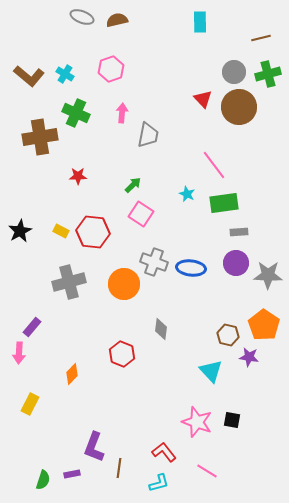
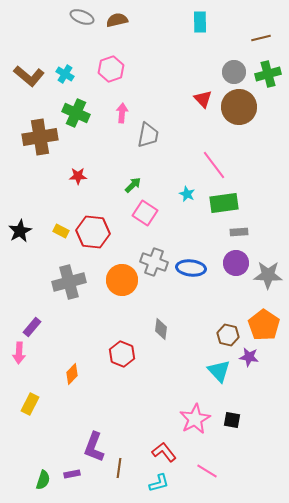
pink square at (141, 214): moved 4 px right, 1 px up
orange circle at (124, 284): moved 2 px left, 4 px up
cyan triangle at (211, 371): moved 8 px right
pink star at (197, 422): moved 2 px left, 3 px up; rotated 24 degrees clockwise
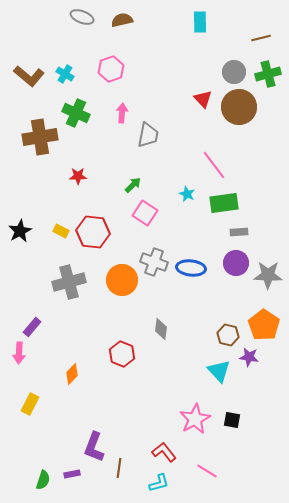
brown semicircle at (117, 20): moved 5 px right
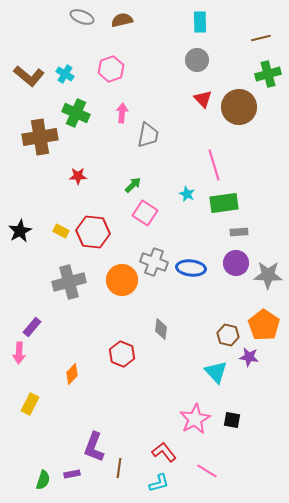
gray circle at (234, 72): moved 37 px left, 12 px up
pink line at (214, 165): rotated 20 degrees clockwise
cyan triangle at (219, 371): moved 3 px left, 1 px down
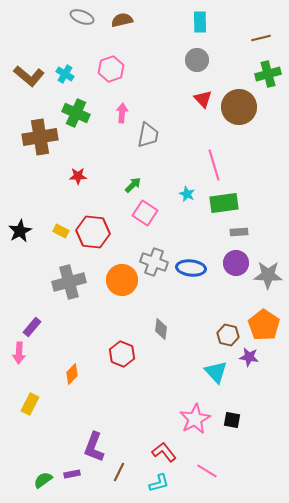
brown line at (119, 468): moved 4 px down; rotated 18 degrees clockwise
green semicircle at (43, 480): rotated 144 degrees counterclockwise
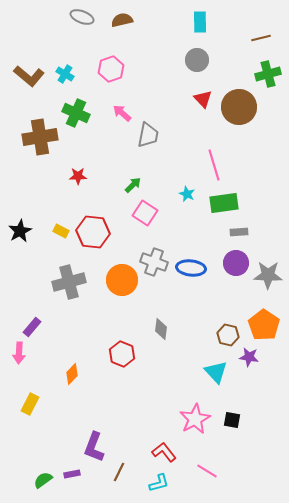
pink arrow at (122, 113): rotated 54 degrees counterclockwise
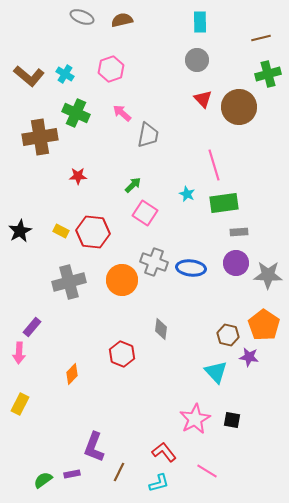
yellow rectangle at (30, 404): moved 10 px left
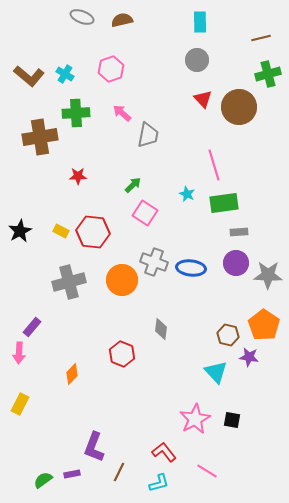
green cross at (76, 113): rotated 28 degrees counterclockwise
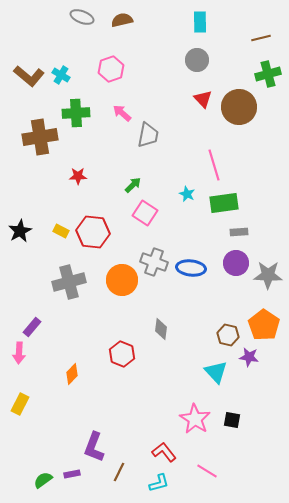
cyan cross at (65, 74): moved 4 px left, 1 px down
pink star at (195, 419): rotated 12 degrees counterclockwise
